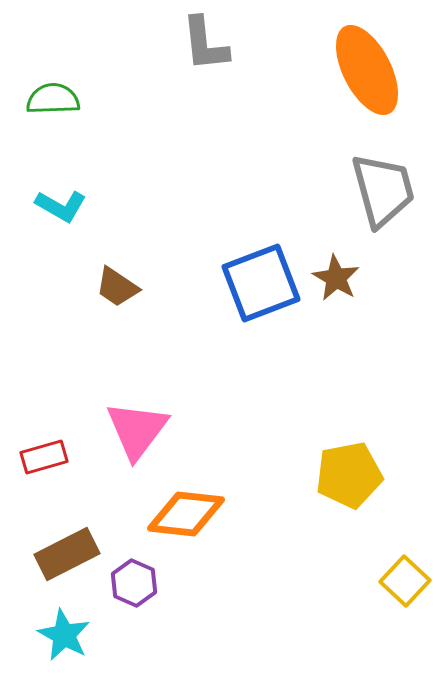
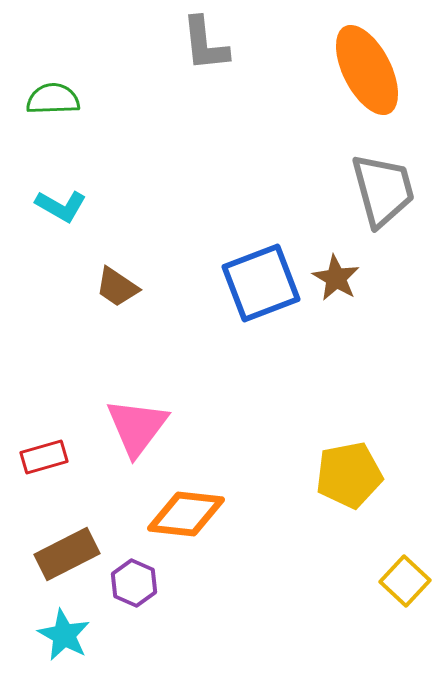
pink triangle: moved 3 px up
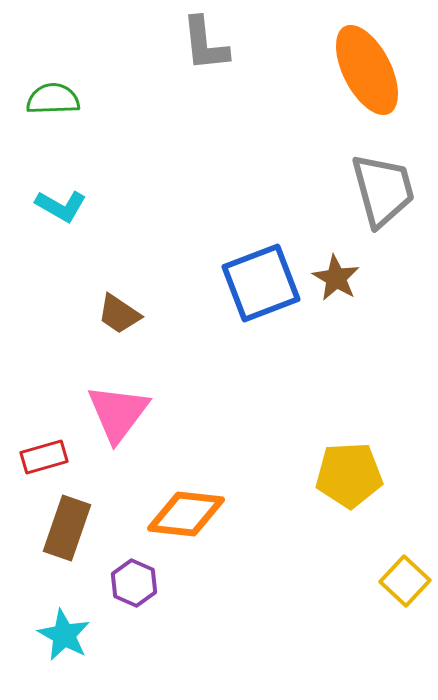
brown trapezoid: moved 2 px right, 27 px down
pink triangle: moved 19 px left, 14 px up
yellow pentagon: rotated 8 degrees clockwise
brown rectangle: moved 26 px up; rotated 44 degrees counterclockwise
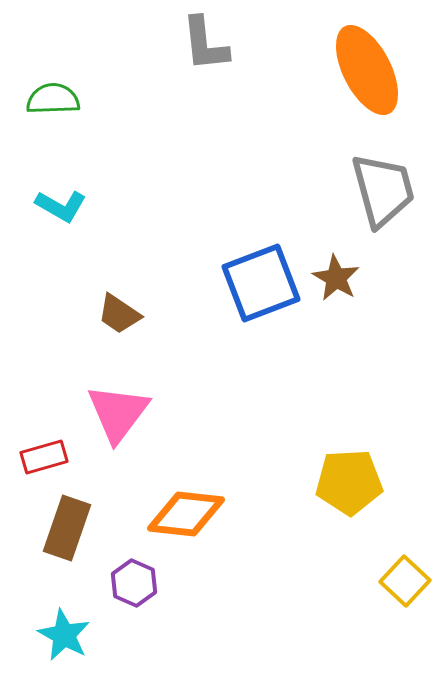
yellow pentagon: moved 7 px down
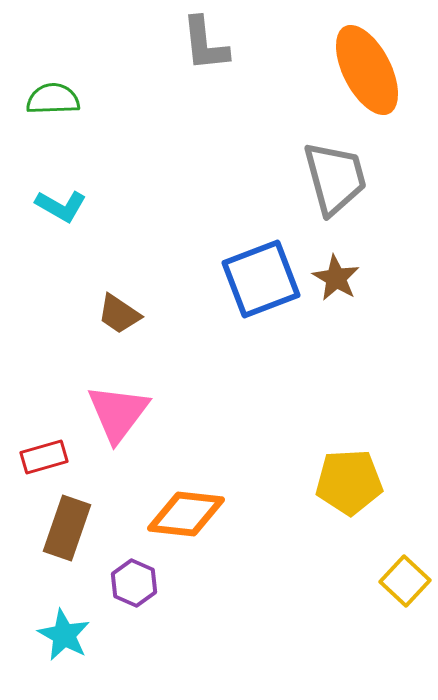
gray trapezoid: moved 48 px left, 12 px up
blue square: moved 4 px up
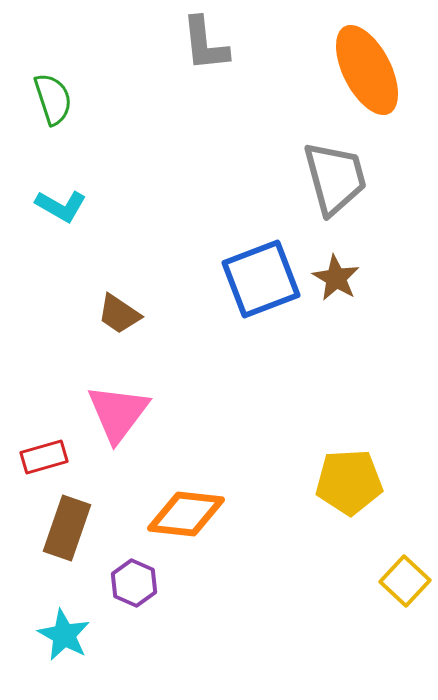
green semicircle: rotated 74 degrees clockwise
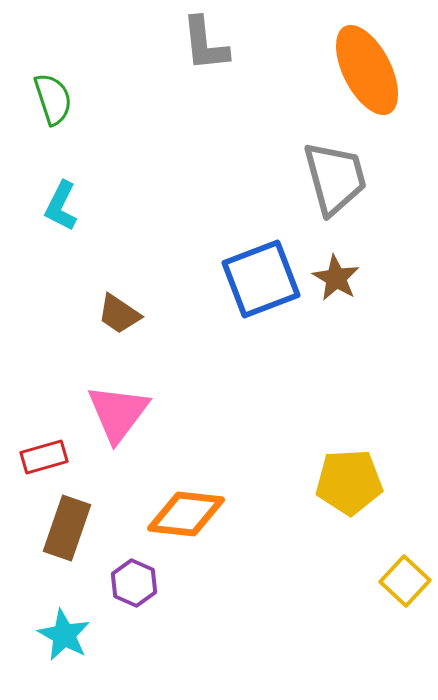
cyan L-shape: rotated 87 degrees clockwise
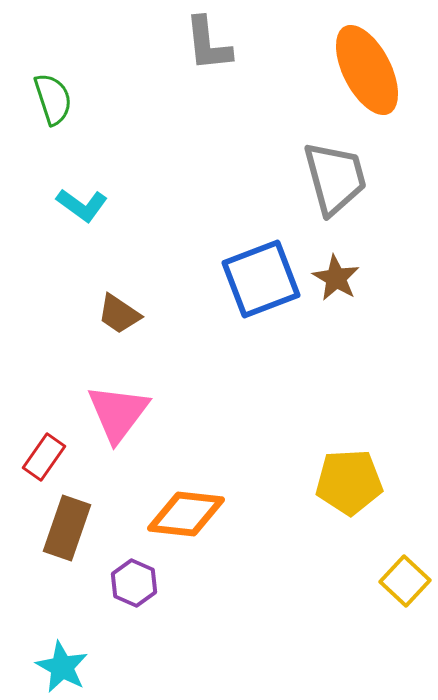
gray L-shape: moved 3 px right
cyan L-shape: moved 21 px right, 1 px up; rotated 81 degrees counterclockwise
red rectangle: rotated 39 degrees counterclockwise
cyan star: moved 2 px left, 32 px down
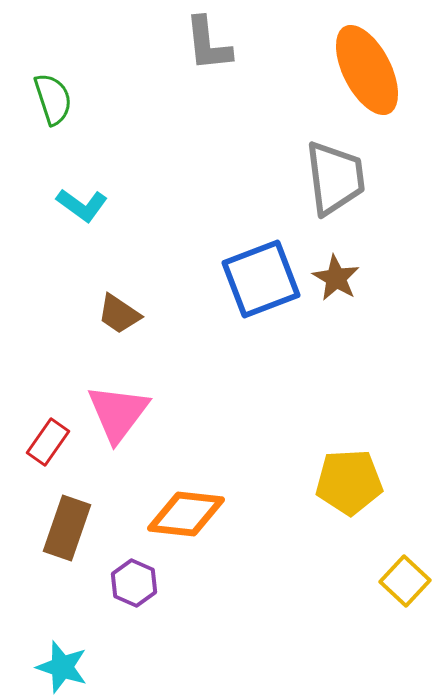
gray trapezoid: rotated 8 degrees clockwise
red rectangle: moved 4 px right, 15 px up
cyan star: rotated 10 degrees counterclockwise
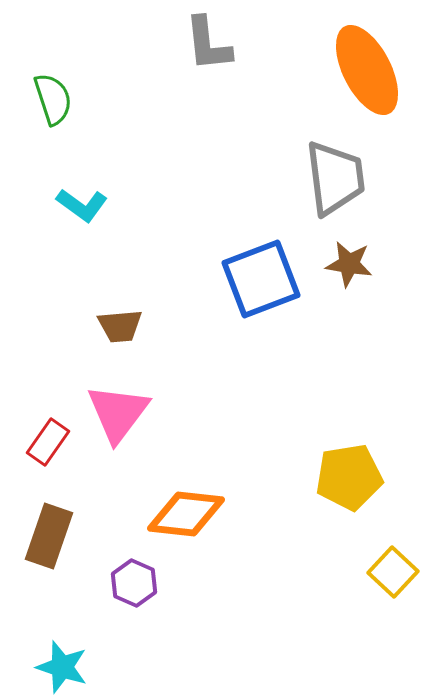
brown star: moved 13 px right, 14 px up; rotated 21 degrees counterclockwise
brown trapezoid: moved 1 px right, 12 px down; rotated 39 degrees counterclockwise
yellow pentagon: moved 5 px up; rotated 6 degrees counterclockwise
brown rectangle: moved 18 px left, 8 px down
yellow square: moved 12 px left, 9 px up
